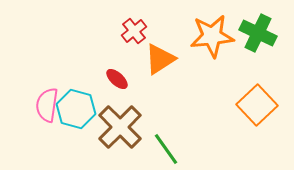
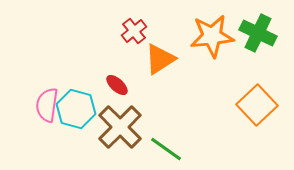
red ellipse: moved 6 px down
green line: rotated 20 degrees counterclockwise
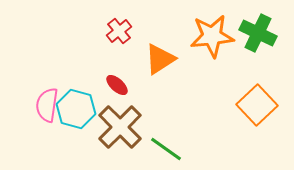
red cross: moved 15 px left
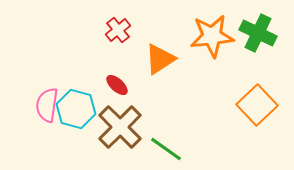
red cross: moved 1 px left, 1 px up
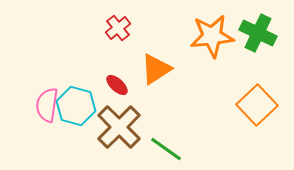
red cross: moved 2 px up
orange triangle: moved 4 px left, 10 px down
cyan hexagon: moved 3 px up
brown cross: moved 1 px left
